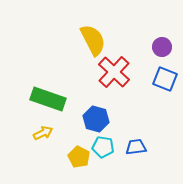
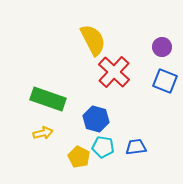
blue square: moved 2 px down
yellow arrow: rotated 12 degrees clockwise
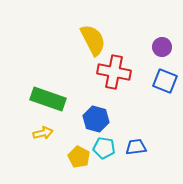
red cross: rotated 32 degrees counterclockwise
cyan pentagon: moved 1 px right, 1 px down
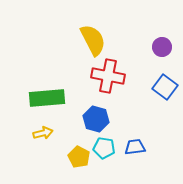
red cross: moved 6 px left, 4 px down
blue square: moved 6 px down; rotated 15 degrees clockwise
green rectangle: moved 1 px left, 1 px up; rotated 24 degrees counterclockwise
blue trapezoid: moved 1 px left
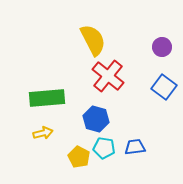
red cross: rotated 28 degrees clockwise
blue square: moved 1 px left
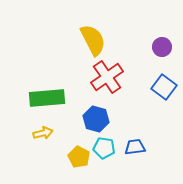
red cross: moved 1 px left, 1 px down; rotated 16 degrees clockwise
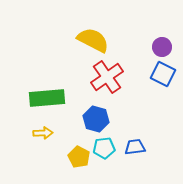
yellow semicircle: rotated 36 degrees counterclockwise
blue square: moved 1 px left, 13 px up; rotated 10 degrees counterclockwise
yellow arrow: rotated 12 degrees clockwise
cyan pentagon: rotated 15 degrees counterclockwise
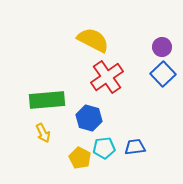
blue square: rotated 20 degrees clockwise
green rectangle: moved 2 px down
blue hexagon: moved 7 px left, 1 px up
yellow arrow: rotated 66 degrees clockwise
yellow pentagon: moved 1 px right, 1 px down
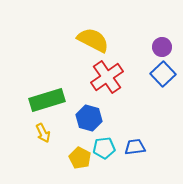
green rectangle: rotated 12 degrees counterclockwise
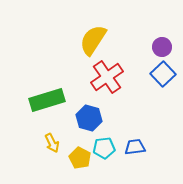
yellow semicircle: rotated 84 degrees counterclockwise
yellow arrow: moved 9 px right, 10 px down
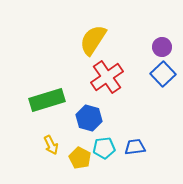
yellow arrow: moved 1 px left, 2 px down
